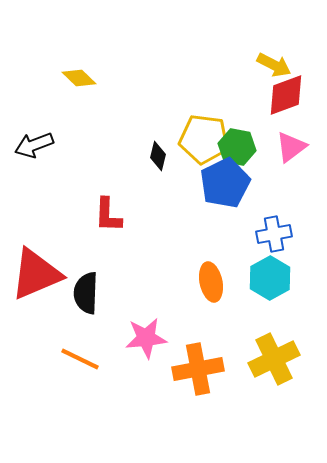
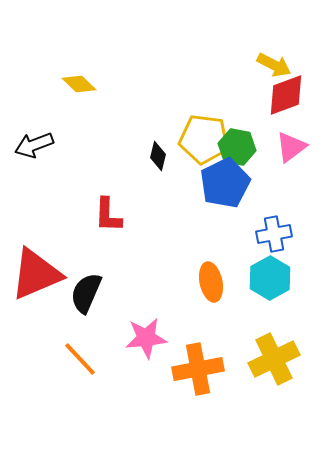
yellow diamond: moved 6 px down
black semicircle: rotated 21 degrees clockwise
orange line: rotated 21 degrees clockwise
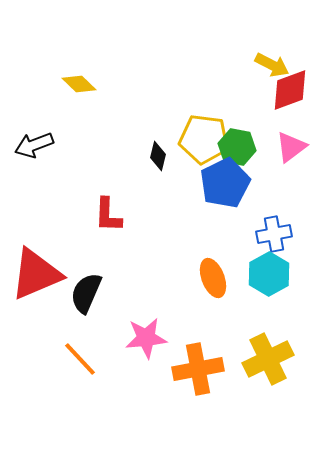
yellow arrow: moved 2 px left
red diamond: moved 4 px right, 5 px up
cyan hexagon: moved 1 px left, 4 px up
orange ellipse: moved 2 px right, 4 px up; rotated 9 degrees counterclockwise
yellow cross: moved 6 px left
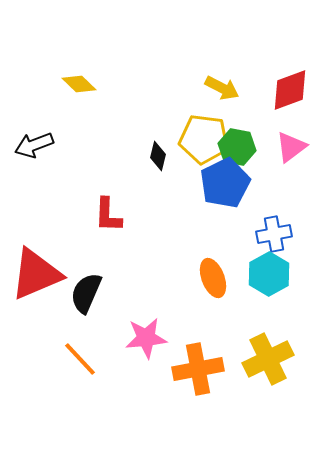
yellow arrow: moved 50 px left, 23 px down
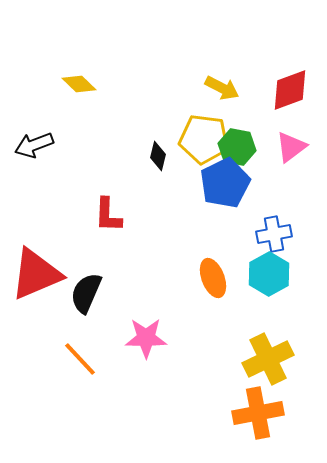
pink star: rotated 6 degrees clockwise
orange cross: moved 60 px right, 44 px down
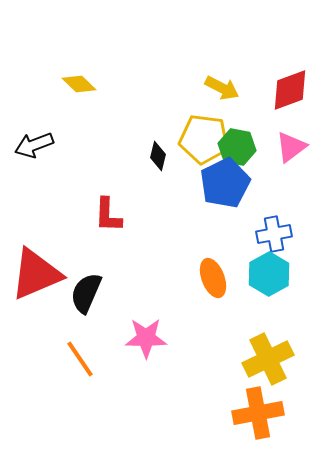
orange line: rotated 9 degrees clockwise
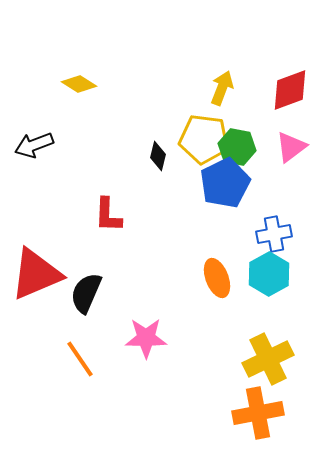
yellow diamond: rotated 12 degrees counterclockwise
yellow arrow: rotated 96 degrees counterclockwise
orange ellipse: moved 4 px right
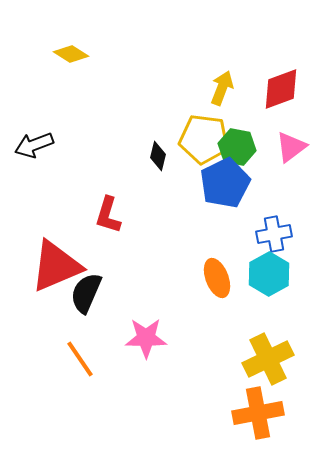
yellow diamond: moved 8 px left, 30 px up
red diamond: moved 9 px left, 1 px up
red L-shape: rotated 15 degrees clockwise
red triangle: moved 20 px right, 8 px up
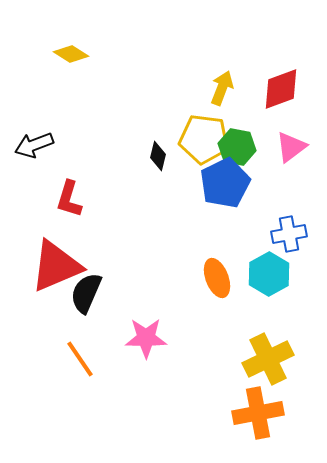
red L-shape: moved 39 px left, 16 px up
blue cross: moved 15 px right
